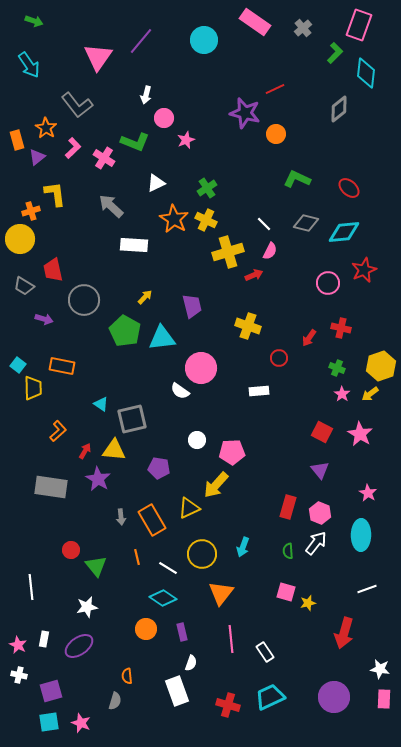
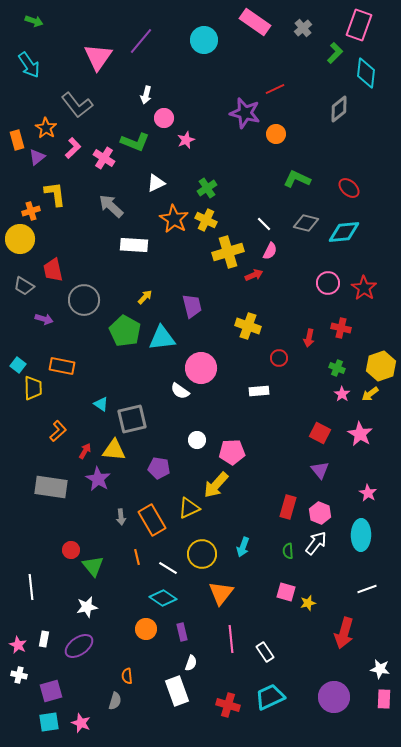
red star at (364, 270): moved 18 px down; rotated 15 degrees counterclockwise
red arrow at (309, 338): rotated 24 degrees counterclockwise
red square at (322, 432): moved 2 px left, 1 px down
green triangle at (96, 566): moved 3 px left
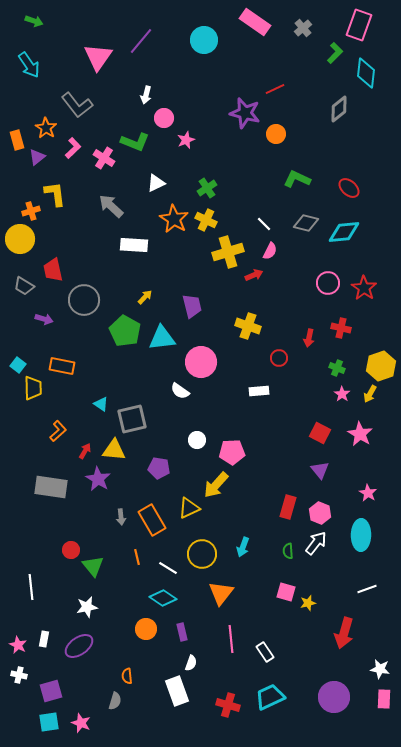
pink circle at (201, 368): moved 6 px up
yellow arrow at (370, 394): rotated 24 degrees counterclockwise
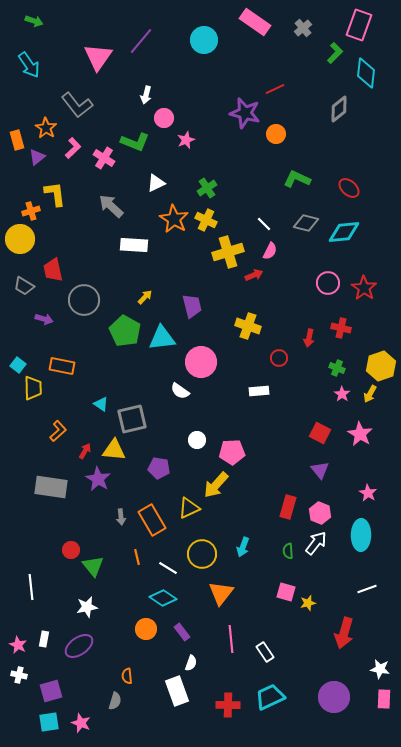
purple rectangle at (182, 632): rotated 24 degrees counterclockwise
red cross at (228, 705): rotated 15 degrees counterclockwise
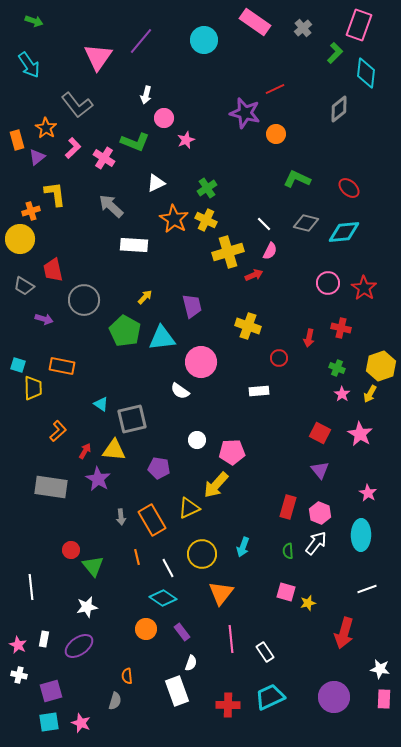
cyan square at (18, 365): rotated 21 degrees counterclockwise
white line at (168, 568): rotated 30 degrees clockwise
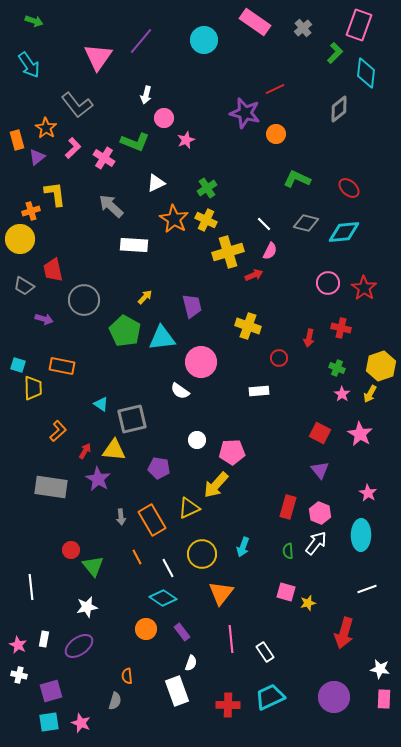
orange line at (137, 557): rotated 14 degrees counterclockwise
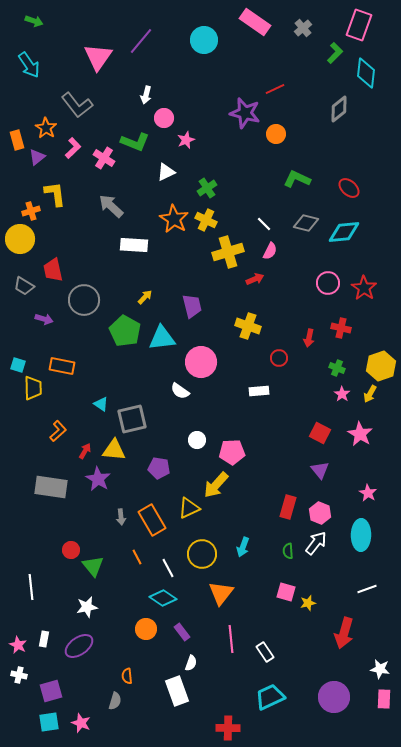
white triangle at (156, 183): moved 10 px right, 11 px up
red arrow at (254, 275): moved 1 px right, 4 px down
red cross at (228, 705): moved 23 px down
